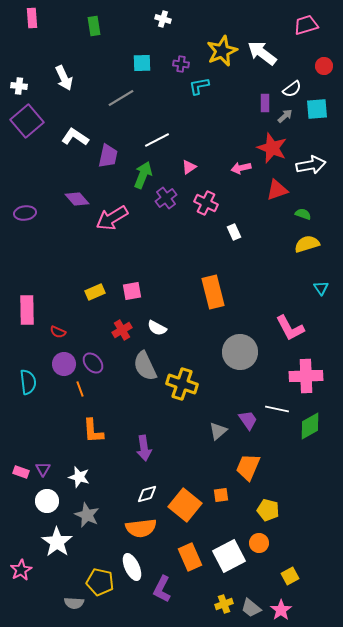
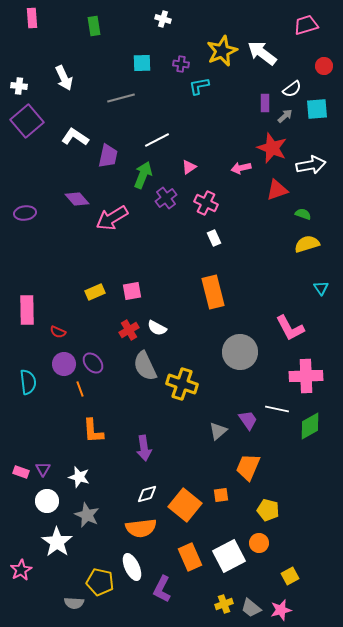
gray line at (121, 98): rotated 16 degrees clockwise
white rectangle at (234, 232): moved 20 px left, 6 px down
red cross at (122, 330): moved 7 px right
pink star at (281, 610): rotated 20 degrees clockwise
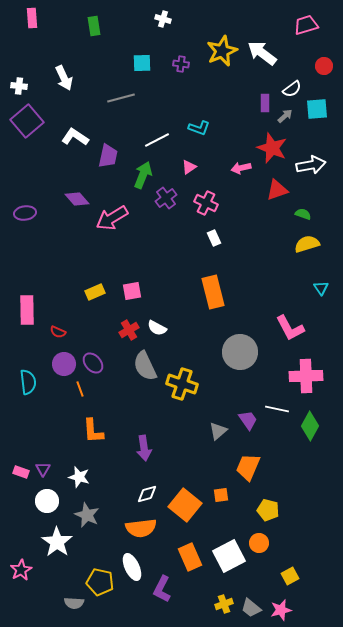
cyan L-shape at (199, 86): moved 42 px down; rotated 150 degrees counterclockwise
green diamond at (310, 426): rotated 32 degrees counterclockwise
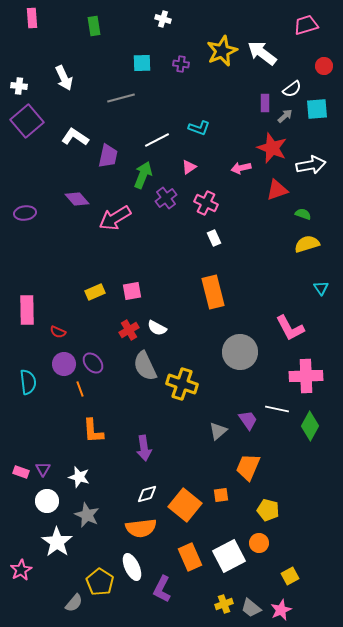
pink arrow at (112, 218): moved 3 px right
yellow pentagon at (100, 582): rotated 20 degrees clockwise
gray semicircle at (74, 603): rotated 54 degrees counterclockwise
pink star at (281, 610): rotated 10 degrees counterclockwise
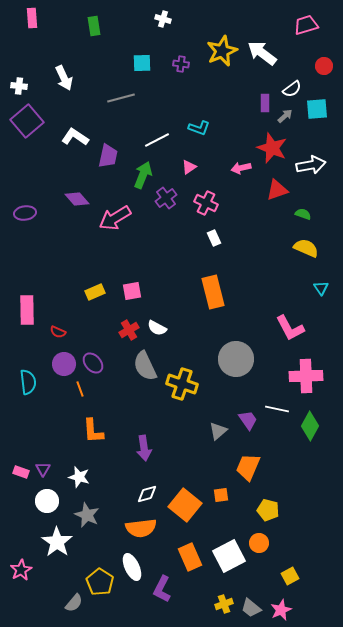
yellow semicircle at (307, 244): moved 1 px left, 4 px down; rotated 40 degrees clockwise
gray circle at (240, 352): moved 4 px left, 7 px down
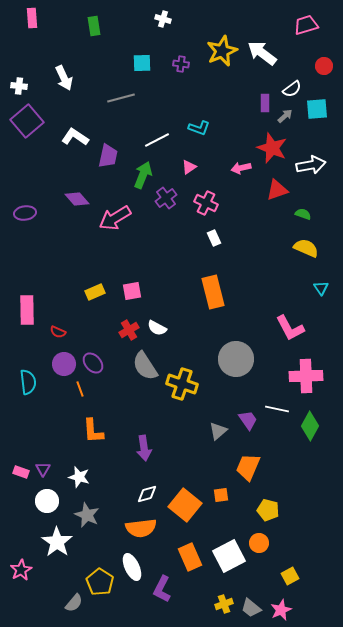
gray semicircle at (145, 366): rotated 8 degrees counterclockwise
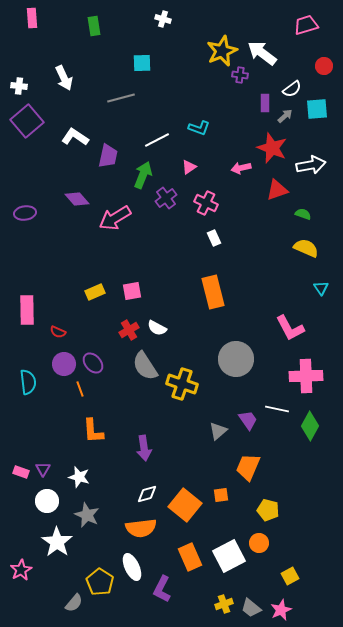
purple cross at (181, 64): moved 59 px right, 11 px down
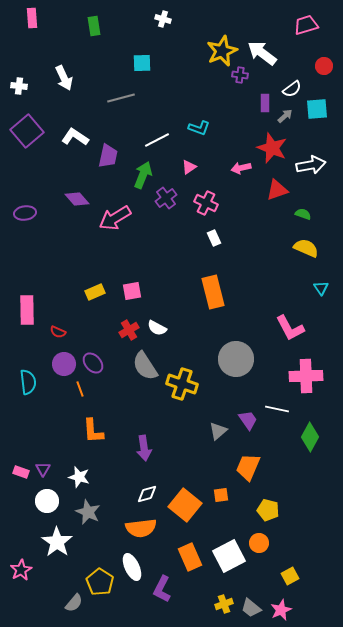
purple square at (27, 121): moved 10 px down
green diamond at (310, 426): moved 11 px down
gray star at (87, 515): moved 1 px right, 3 px up
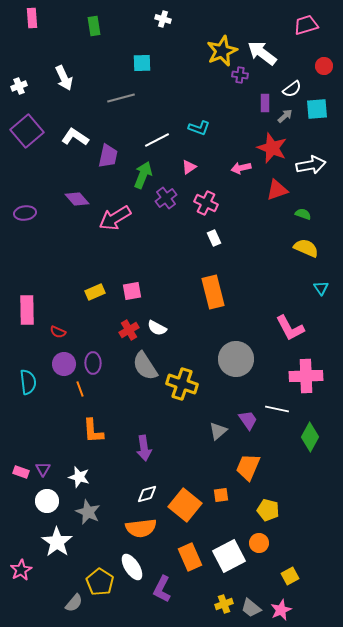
white cross at (19, 86): rotated 28 degrees counterclockwise
purple ellipse at (93, 363): rotated 40 degrees clockwise
white ellipse at (132, 567): rotated 8 degrees counterclockwise
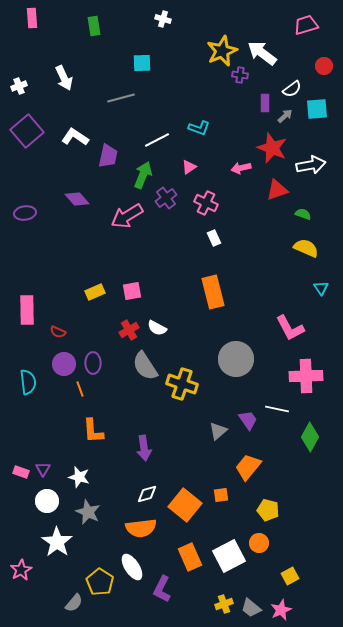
pink arrow at (115, 218): moved 12 px right, 2 px up
orange trapezoid at (248, 467): rotated 16 degrees clockwise
